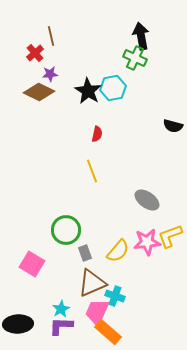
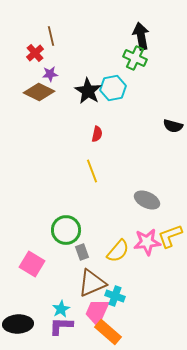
gray ellipse: rotated 10 degrees counterclockwise
gray rectangle: moved 3 px left, 1 px up
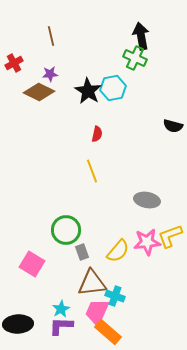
red cross: moved 21 px left, 10 px down; rotated 12 degrees clockwise
gray ellipse: rotated 15 degrees counterclockwise
brown triangle: rotated 16 degrees clockwise
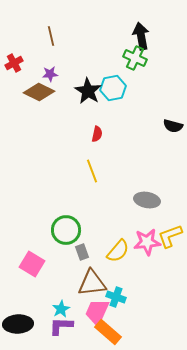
cyan cross: moved 1 px right, 1 px down
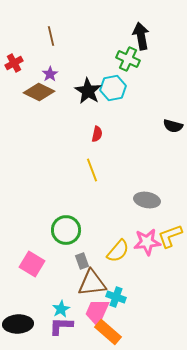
green cross: moved 7 px left, 1 px down
purple star: rotated 28 degrees counterclockwise
yellow line: moved 1 px up
gray rectangle: moved 9 px down
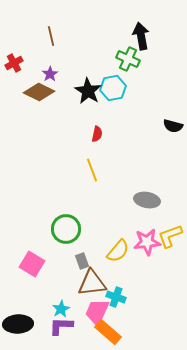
green circle: moved 1 px up
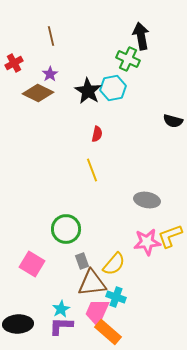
brown diamond: moved 1 px left, 1 px down
black semicircle: moved 5 px up
yellow semicircle: moved 4 px left, 13 px down
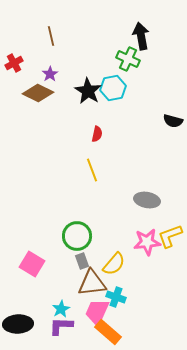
green circle: moved 11 px right, 7 px down
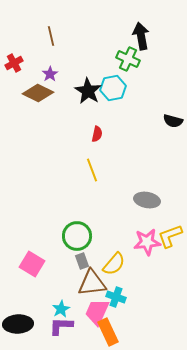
orange rectangle: rotated 24 degrees clockwise
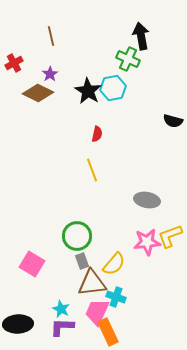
cyan star: rotated 18 degrees counterclockwise
purple L-shape: moved 1 px right, 1 px down
